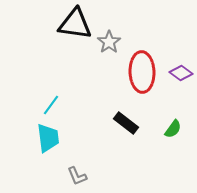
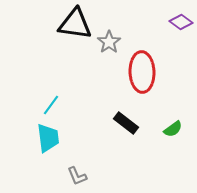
purple diamond: moved 51 px up
green semicircle: rotated 18 degrees clockwise
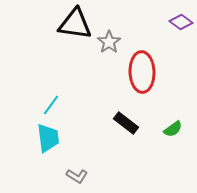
gray L-shape: rotated 35 degrees counterclockwise
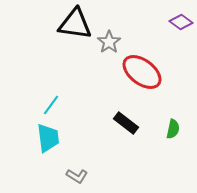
red ellipse: rotated 51 degrees counterclockwise
green semicircle: rotated 42 degrees counterclockwise
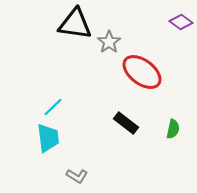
cyan line: moved 2 px right, 2 px down; rotated 10 degrees clockwise
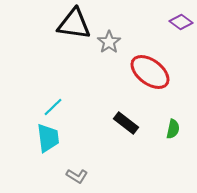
black triangle: moved 1 px left
red ellipse: moved 8 px right
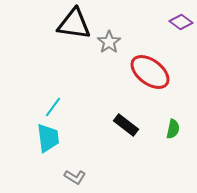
cyan line: rotated 10 degrees counterclockwise
black rectangle: moved 2 px down
gray L-shape: moved 2 px left, 1 px down
